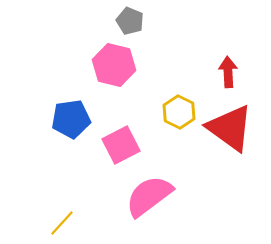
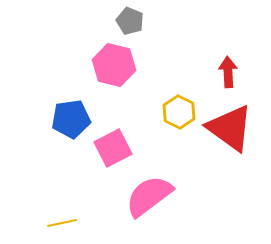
pink square: moved 8 px left, 3 px down
yellow line: rotated 36 degrees clockwise
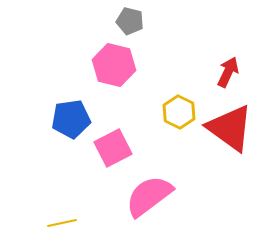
gray pentagon: rotated 8 degrees counterclockwise
red arrow: rotated 28 degrees clockwise
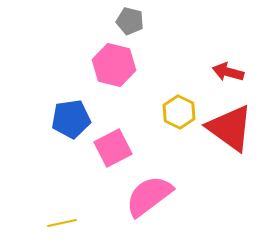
red arrow: rotated 100 degrees counterclockwise
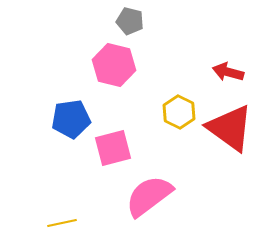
pink square: rotated 12 degrees clockwise
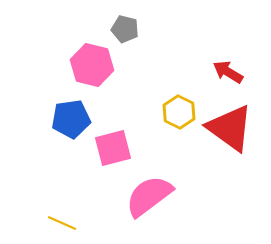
gray pentagon: moved 5 px left, 8 px down
pink hexagon: moved 22 px left
red arrow: rotated 16 degrees clockwise
yellow line: rotated 36 degrees clockwise
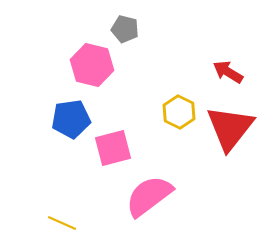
red triangle: rotated 32 degrees clockwise
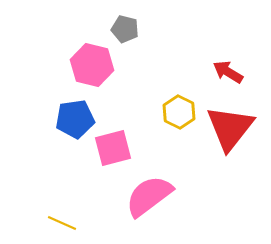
blue pentagon: moved 4 px right
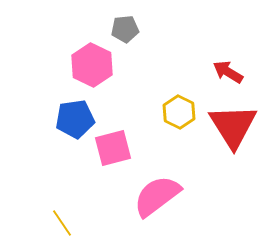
gray pentagon: rotated 20 degrees counterclockwise
pink hexagon: rotated 12 degrees clockwise
red triangle: moved 3 px right, 2 px up; rotated 10 degrees counterclockwise
pink semicircle: moved 8 px right
yellow line: rotated 32 degrees clockwise
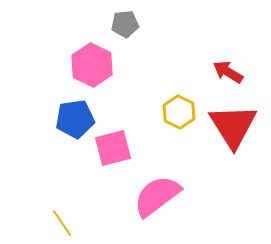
gray pentagon: moved 5 px up
